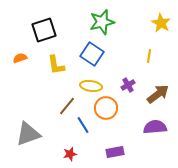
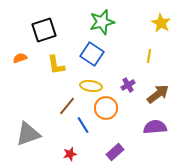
purple rectangle: rotated 30 degrees counterclockwise
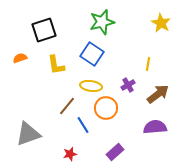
yellow line: moved 1 px left, 8 px down
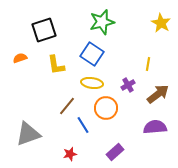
yellow ellipse: moved 1 px right, 3 px up
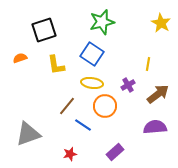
orange circle: moved 1 px left, 2 px up
blue line: rotated 24 degrees counterclockwise
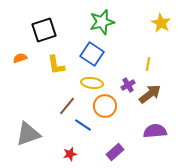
brown arrow: moved 8 px left
purple semicircle: moved 4 px down
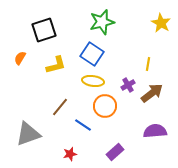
orange semicircle: rotated 40 degrees counterclockwise
yellow L-shape: rotated 95 degrees counterclockwise
yellow ellipse: moved 1 px right, 2 px up
brown arrow: moved 2 px right, 1 px up
brown line: moved 7 px left, 1 px down
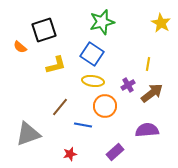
orange semicircle: moved 11 px up; rotated 80 degrees counterclockwise
blue line: rotated 24 degrees counterclockwise
purple semicircle: moved 8 px left, 1 px up
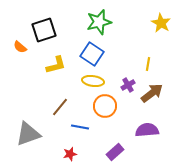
green star: moved 3 px left
blue line: moved 3 px left, 2 px down
